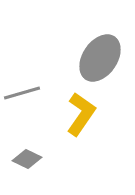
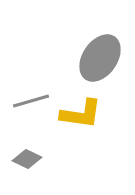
gray line: moved 9 px right, 8 px down
yellow L-shape: rotated 63 degrees clockwise
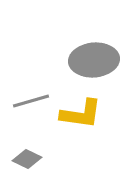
gray ellipse: moved 6 px left, 2 px down; rotated 51 degrees clockwise
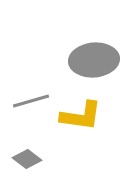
yellow L-shape: moved 2 px down
gray diamond: rotated 12 degrees clockwise
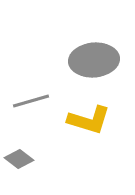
yellow L-shape: moved 8 px right, 4 px down; rotated 9 degrees clockwise
gray diamond: moved 8 px left
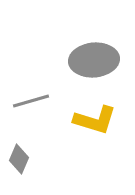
yellow L-shape: moved 6 px right
gray diamond: rotated 76 degrees clockwise
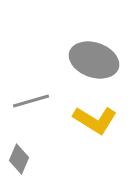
gray ellipse: rotated 24 degrees clockwise
yellow L-shape: rotated 15 degrees clockwise
